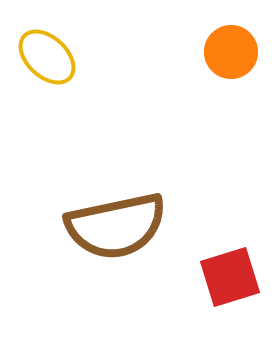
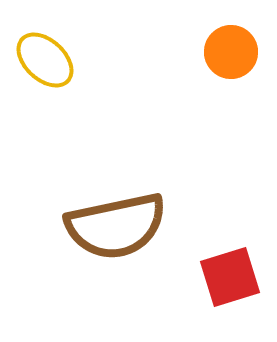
yellow ellipse: moved 2 px left, 3 px down
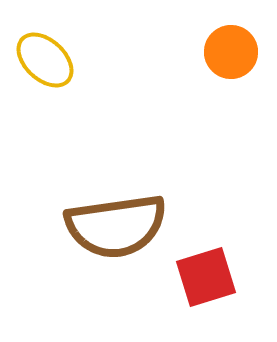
brown semicircle: rotated 4 degrees clockwise
red square: moved 24 px left
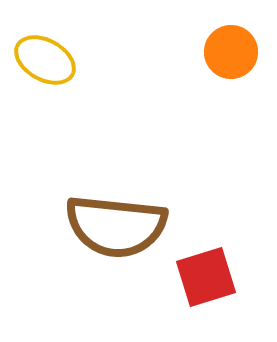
yellow ellipse: rotated 14 degrees counterclockwise
brown semicircle: rotated 14 degrees clockwise
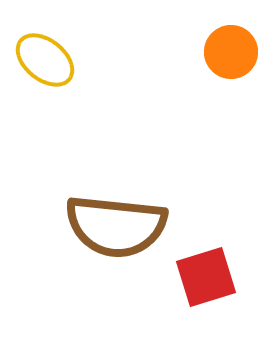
yellow ellipse: rotated 10 degrees clockwise
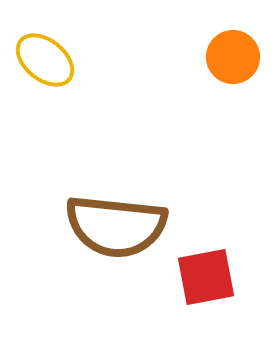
orange circle: moved 2 px right, 5 px down
red square: rotated 6 degrees clockwise
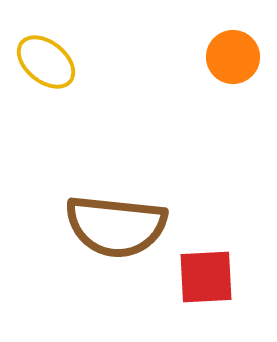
yellow ellipse: moved 1 px right, 2 px down
red square: rotated 8 degrees clockwise
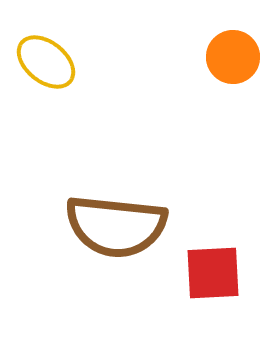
red square: moved 7 px right, 4 px up
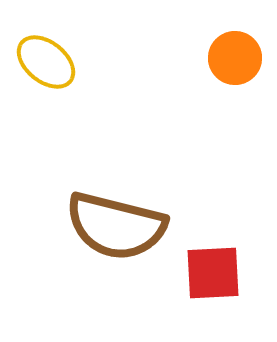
orange circle: moved 2 px right, 1 px down
brown semicircle: rotated 8 degrees clockwise
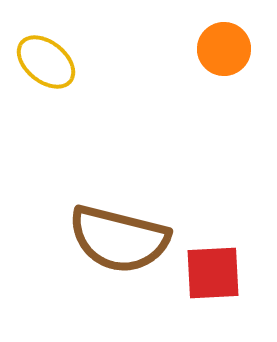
orange circle: moved 11 px left, 9 px up
brown semicircle: moved 3 px right, 13 px down
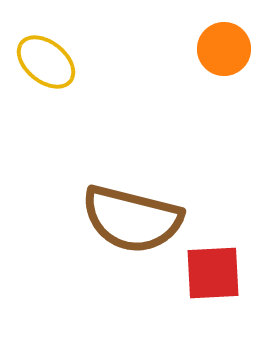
brown semicircle: moved 13 px right, 20 px up
